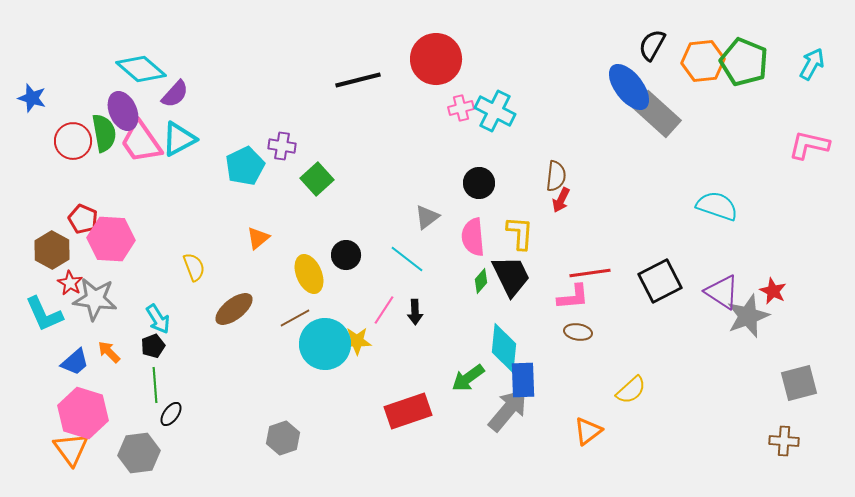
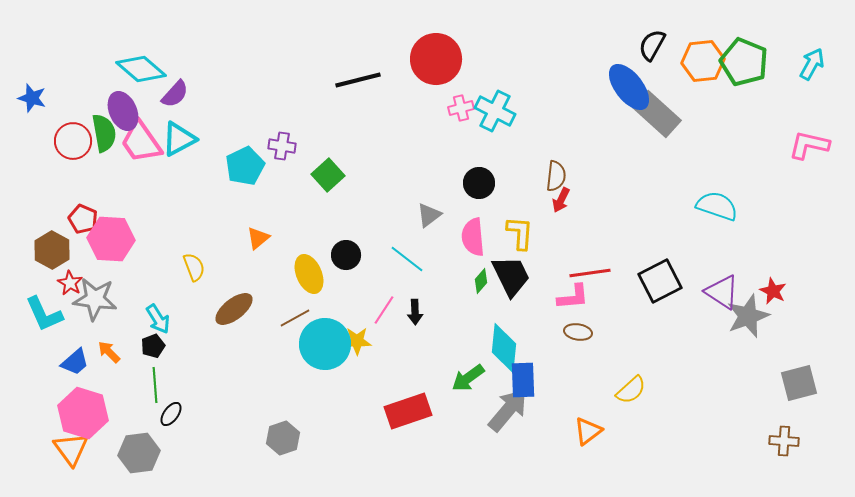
green square at (317, 179): moved 11 px right, 4 px up
gray triangle at (427, 217): moved 2 px right, 2 px up
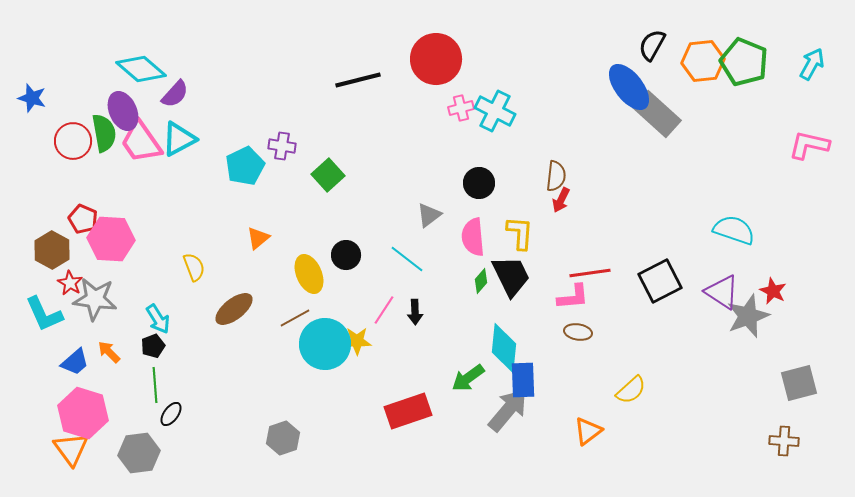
cyan semicircle at (717, 206): moved 17 px right, 24 px down
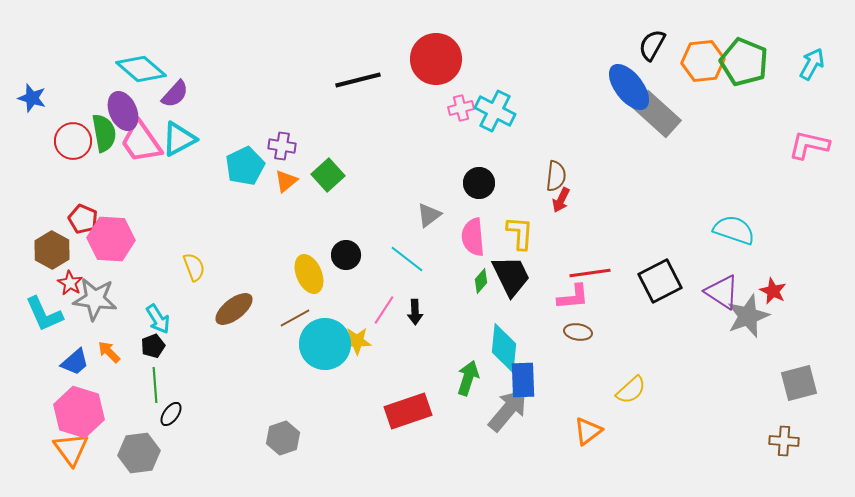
orange triangle at (258, 238): moved 28 px right, 57 px up
green arrow at (468, 378): rotated 144 degrees clockwise
pink hexagon at (83, 413): moved 4 px left, 1 px up
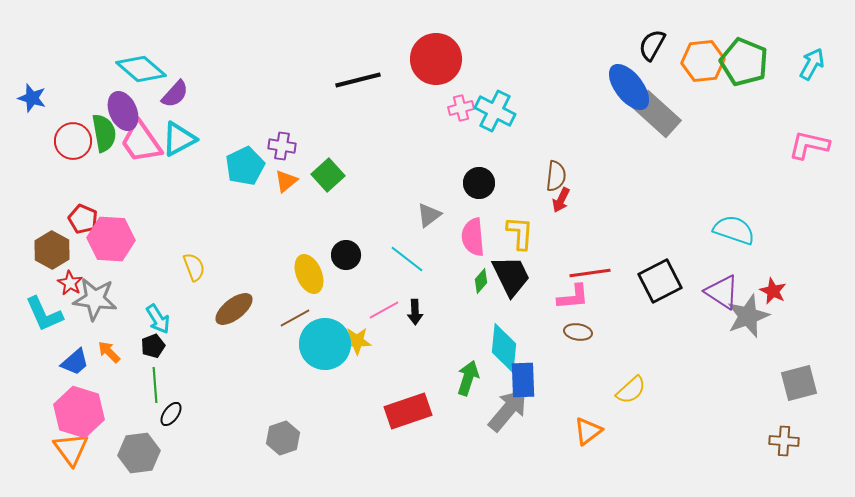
pink line at (384, 310): rotated 28 degrees clockwise
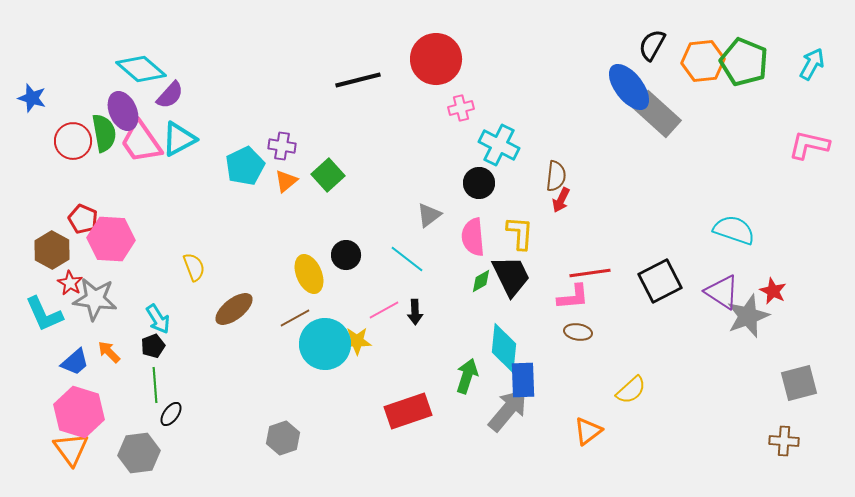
purple semicircle at (175, 94): moved 5 px left, 1 px down
cyan cross at (495, 111): moved 4 px right, 34 px down
green diamond at (481, 281): rotated 20 degrees clockwise
green arrow at (468, 378): moved 1 px left, 2 px up
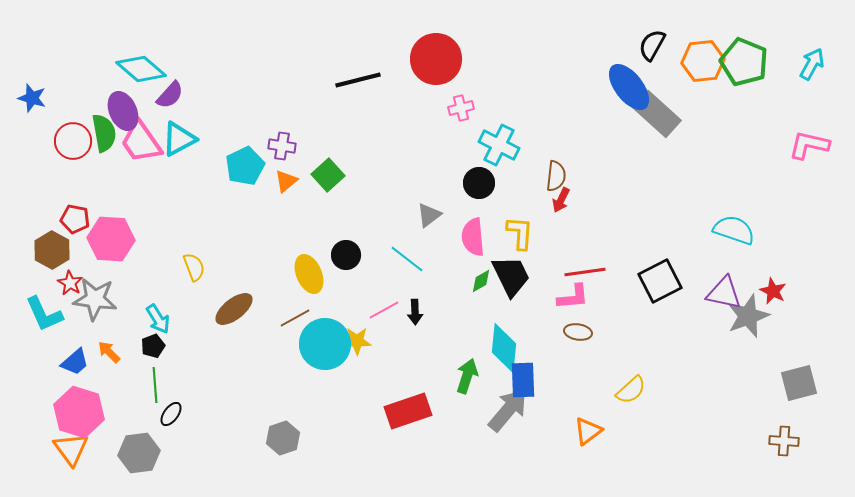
red pentagon at (83, 219): moved 8 px left; rotated 12 degrees counterclockwise
red line at (590, 273): moved 5 px left, 1 px up
purple triangle at (722, 292): moved 2 px right, 1 px down; rotated 21 degrees counterclockwise
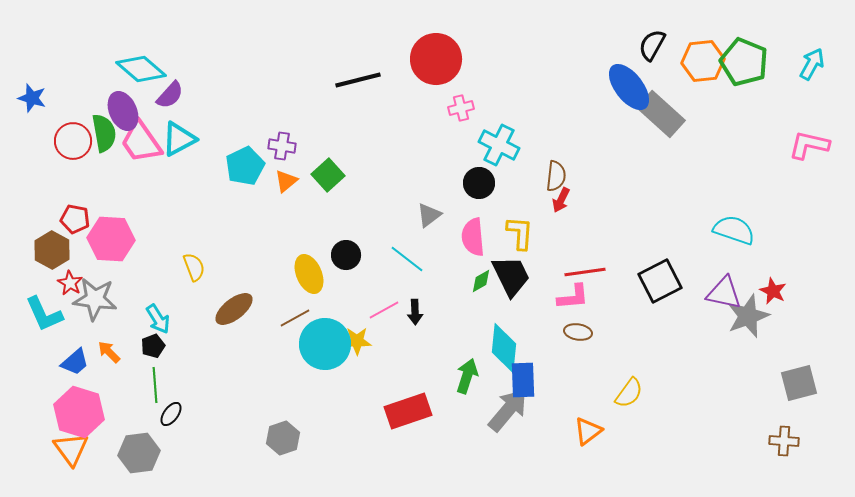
gray rectangle at (657, 114): moved 4 px right
yellow semicircle at (631, 390): moved 2 px left, 3 px down; rotated 12 degrees counterclockwise
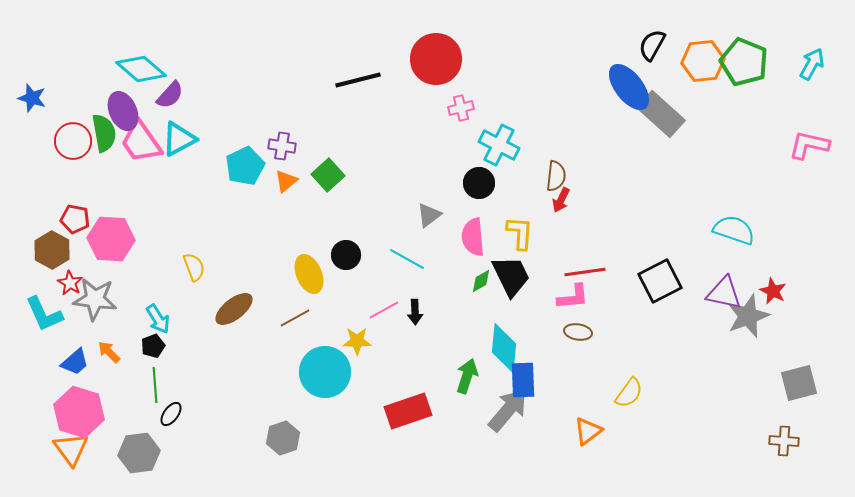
cyan line at (407, 259): rotated 9 degrees counterclockwise
cyan circle at (325, 344): moved 28 px down
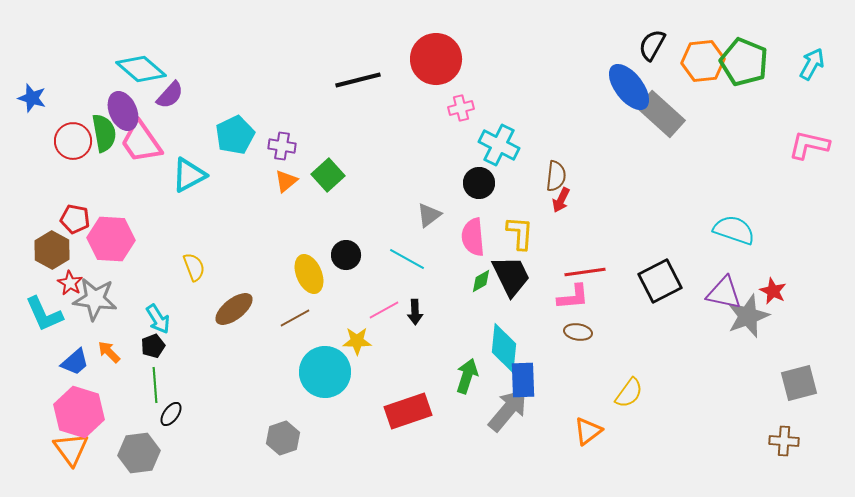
cyan triangle at (179, 139): moved 10 px right, 36 px down
cyan pentagon at (245, 166): moved 10 px left, 31 px up
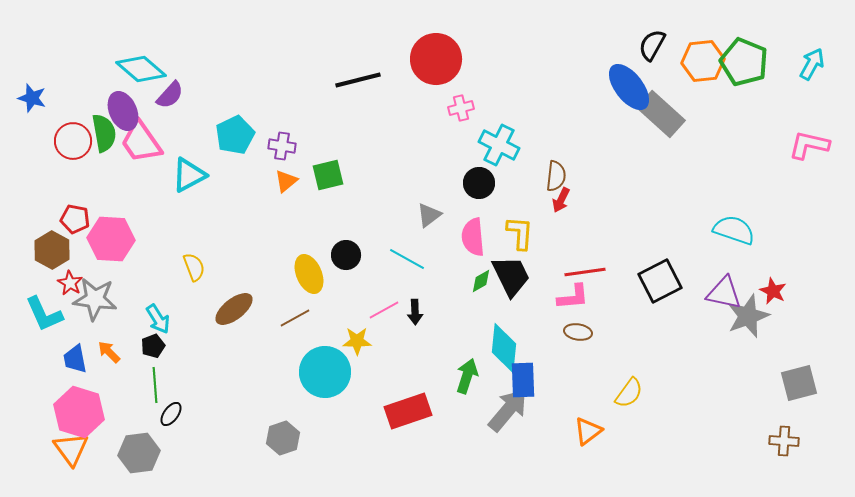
green square at (328, 175): rotated 28 degrees clockwise
blue trapezoid at (75, 362): moved 3 px up; rotated 120 degrees clockwise
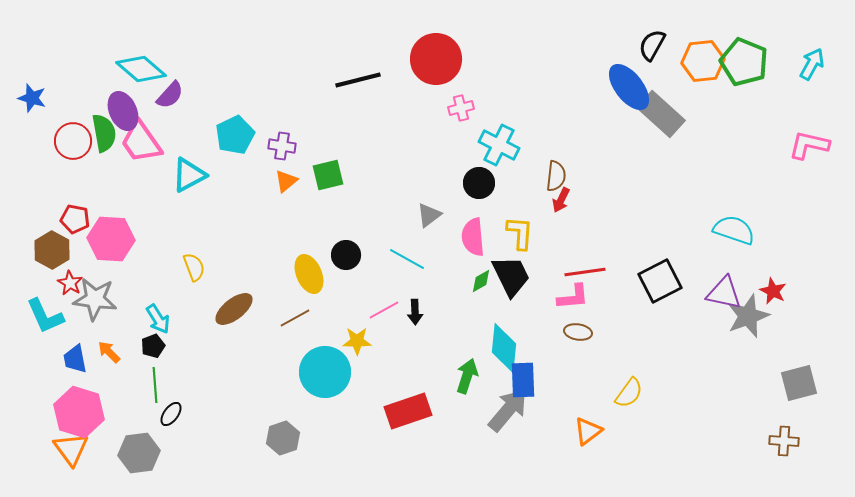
cyan L-shape at (44, 314): moved 1 px right, 2 px down
